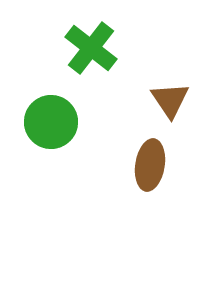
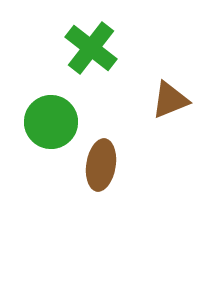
brown triangle: rotated 42 degrees clockwise
brown ellipse: moved 49 px left
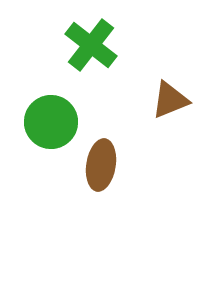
green cross: moved 3 px up
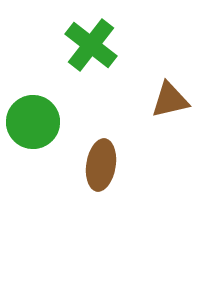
brown triangle: rotated 9 degrees clockwise
green circle: moved 18 px left
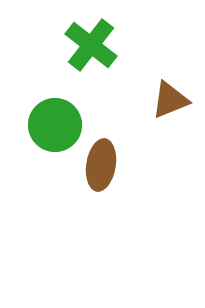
brown triangle: rotated 9 degrees counterclockwise
green circle: moved 22 px right, 3 px down
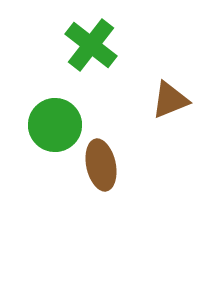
brown ellipse: rotated 21 degrees counterclockwise
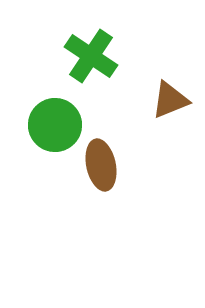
green cross: moved 11 px down; rotated 4 degrees counterclockwise
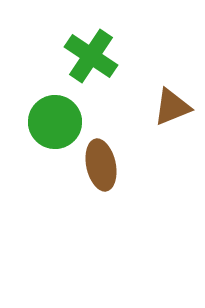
brown triangle: moved 2 px right, 7 px down
green circle: moved 3 px up
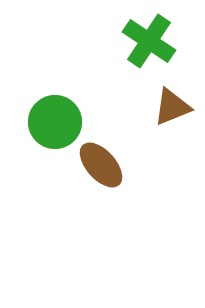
green cross: moved 58 px right, 15 px up
brown ellipse: rotated 30 degrees counterclockwise
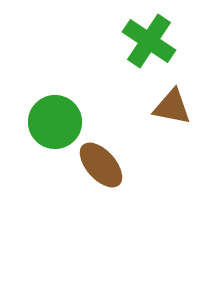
brown triangle: rotated 33 degrees clockwise
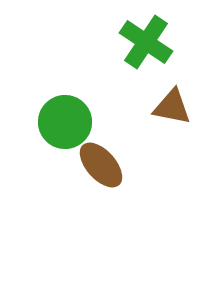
green cross: moved 3 px left, 1 px down
green circle: moved 10 px right
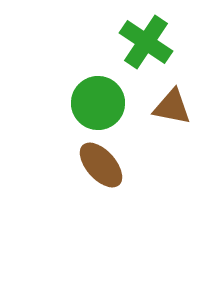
green circle: moved 33 px right, 19 px up
